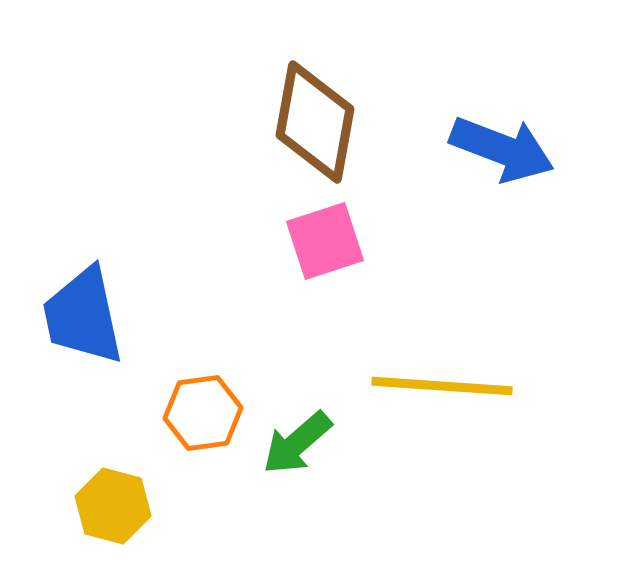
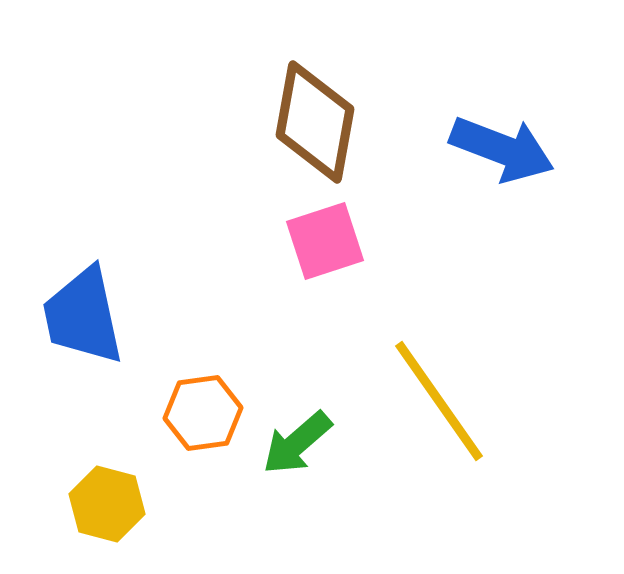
yellow line: moved 3 px left, 15 px down; rotated 51 degrees clockwise
yellow hexagon: moved 6 px left, 2 px up
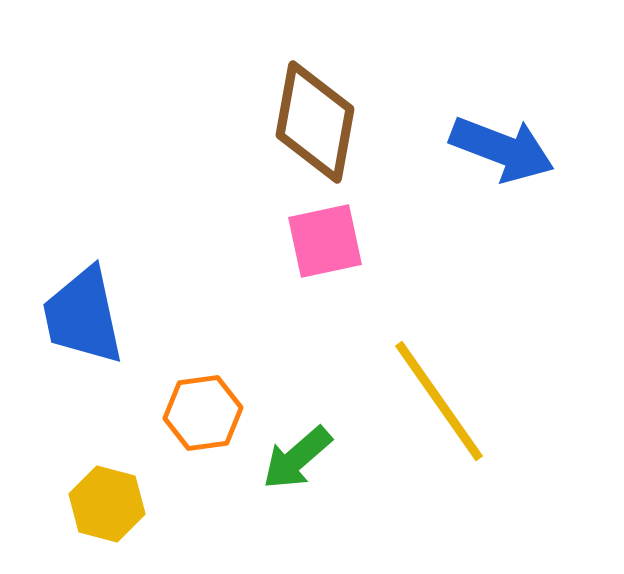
pink square: rotated 6 degrees clockwise
green arrow: moved 15 px down
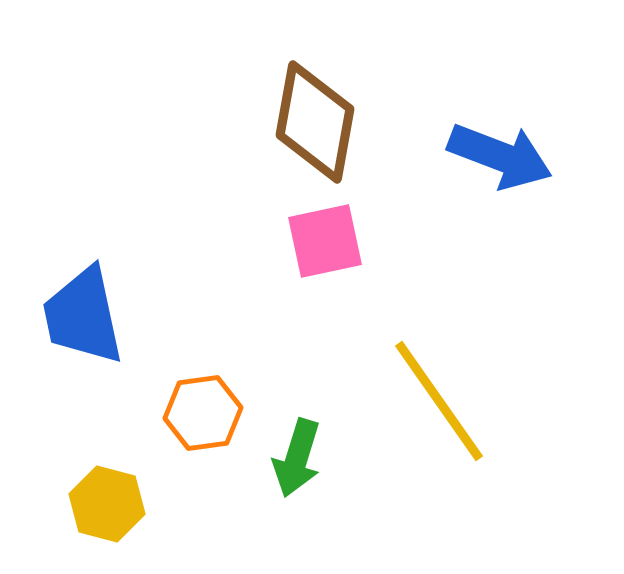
blue arrow: moved 2 px left, 7 px down
green arrow: rotated 32 degrees counterclockwise
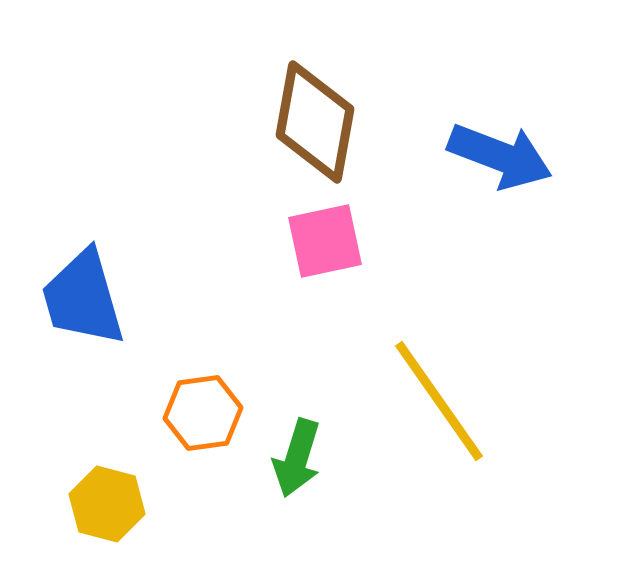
blue trapezoid: moved 18 px up; rotated 4 degrees counterclockwise
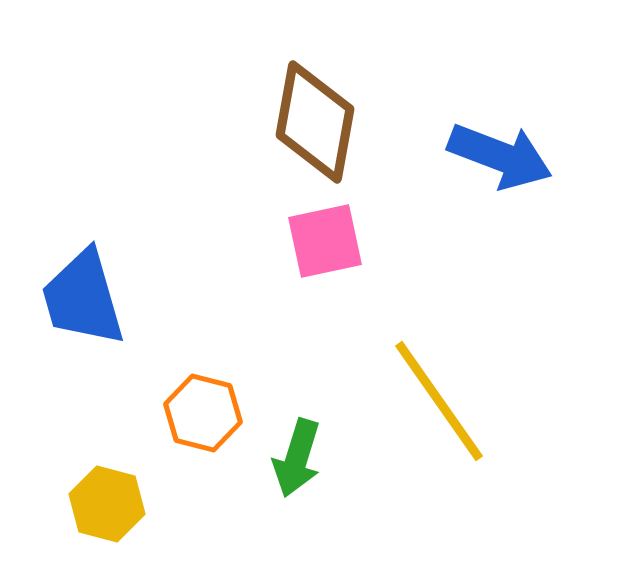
orange hexagon: rotated 22 degrees clockwise
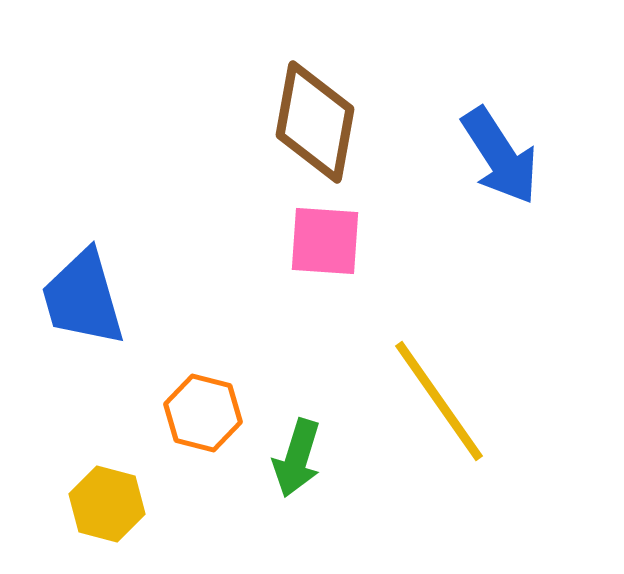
blue arrow: rotated 36 degrees clockwise
pink square: rotated 16 degrees clockwise
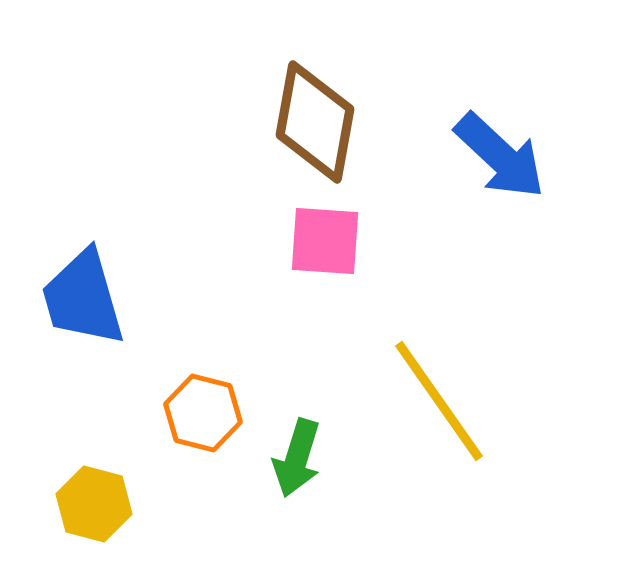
blue arrow: rotated 14 degrees counterclockwise
yellow hexagon: moved 13 px left
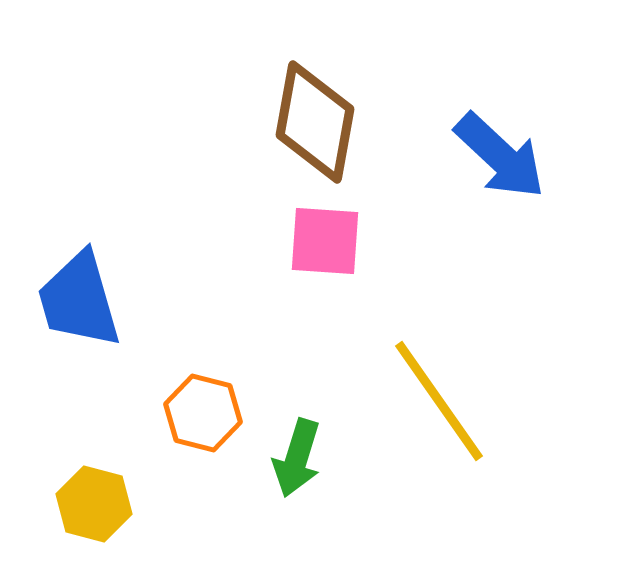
blue trapezoid: moved 4 px left, 2 px down
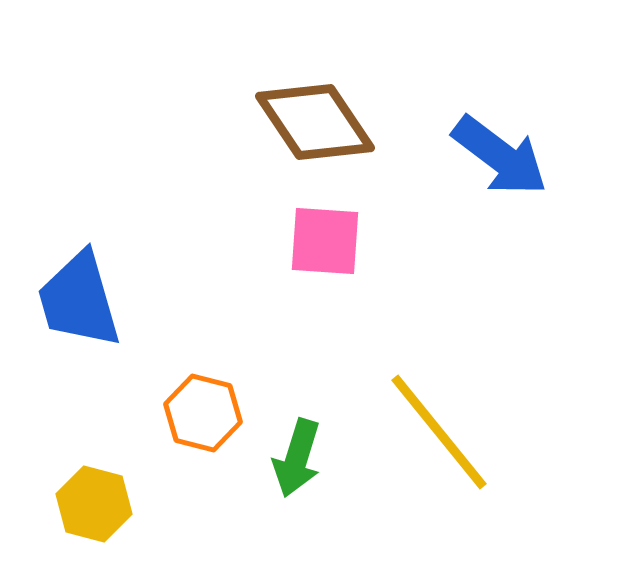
brown diamond: rotated 44 degrees counterclockwise
blue arrow: rotated 6 degrees counterclockwise
yellow line: moved 31 px down; rotated 4 degrees counterclockwise
